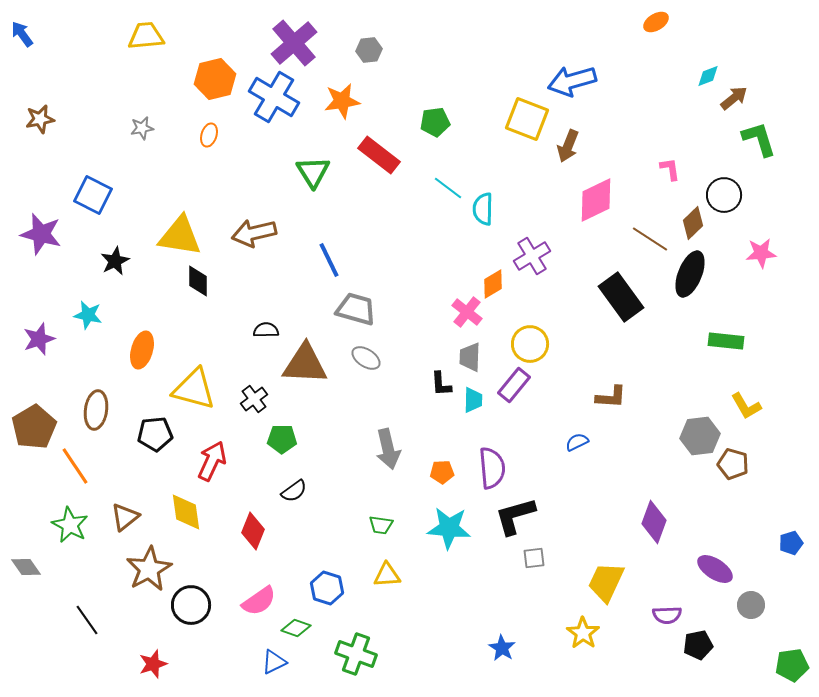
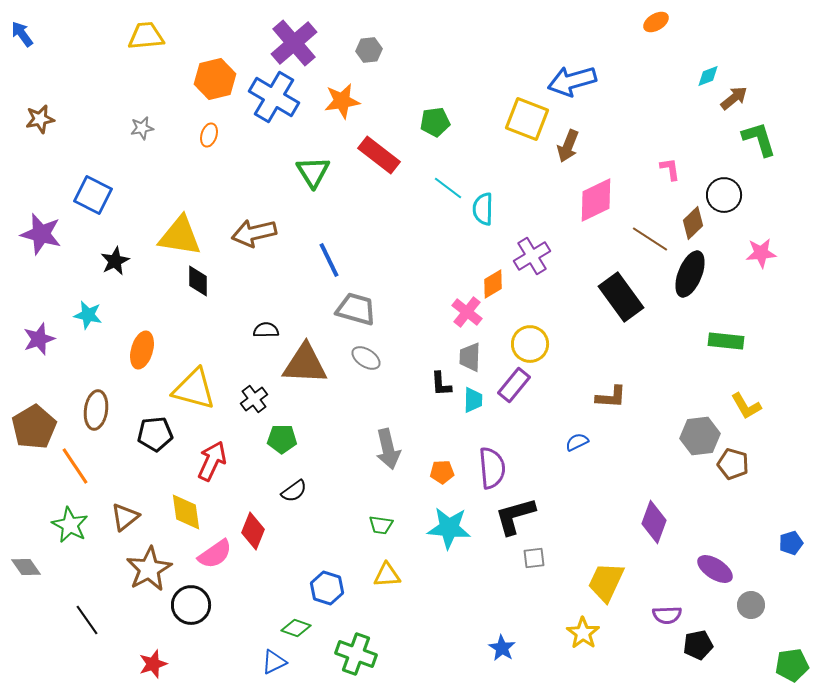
pink semicircle at (259, 601): moved 44 px left, 47 px up
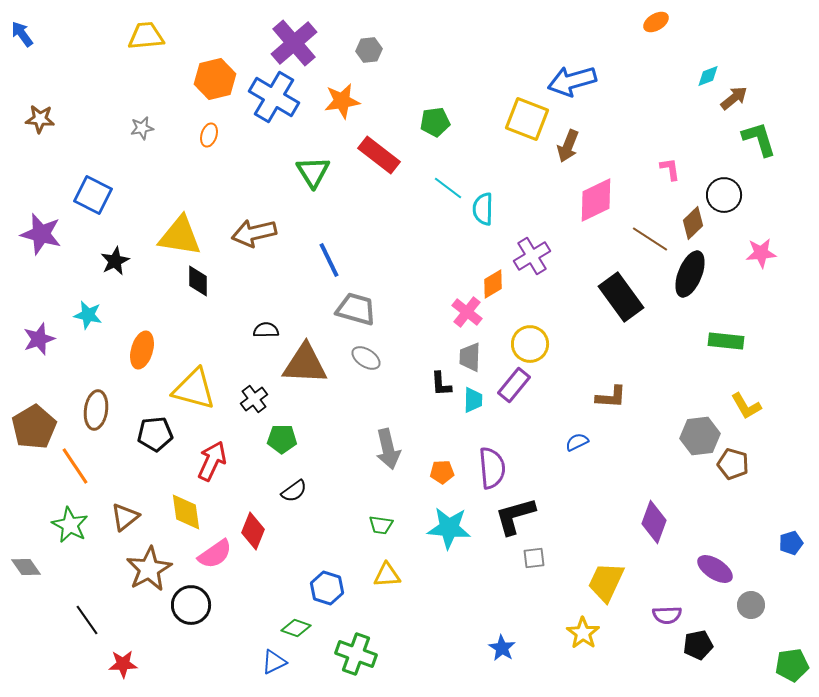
brown star at (40, 119): rotated 16 degrees clockwise
red star at (153, 664): moved 30 px left; rotated 16 degrees clockwise
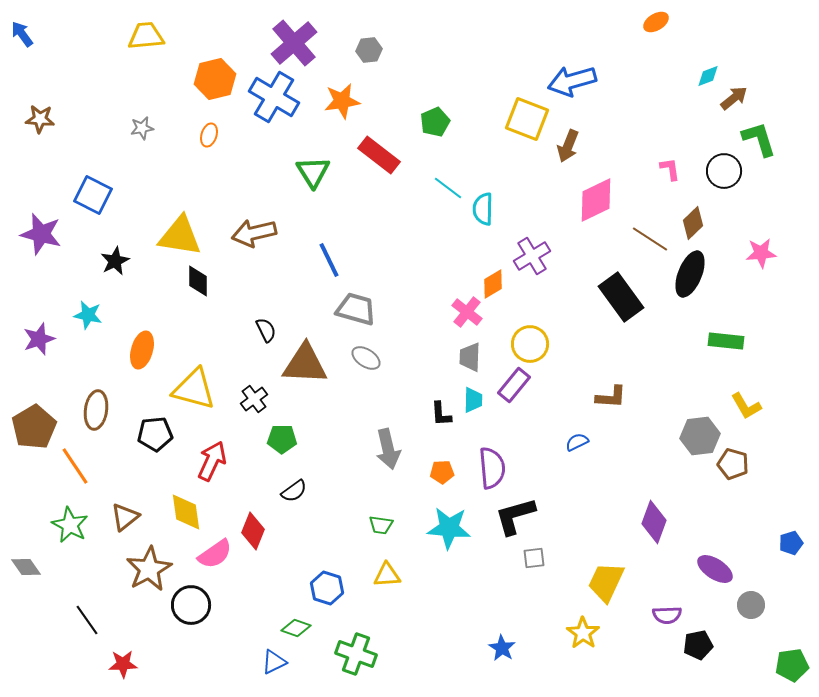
green pentagon at (435, 122): rotated 16 degrees counterclockwise
black circle at (724, 195): moved 24 px up
black semicircle at (266, 330): rotated 65 degrees clockwise
black L-shape at (441, 384): moved 30 px down
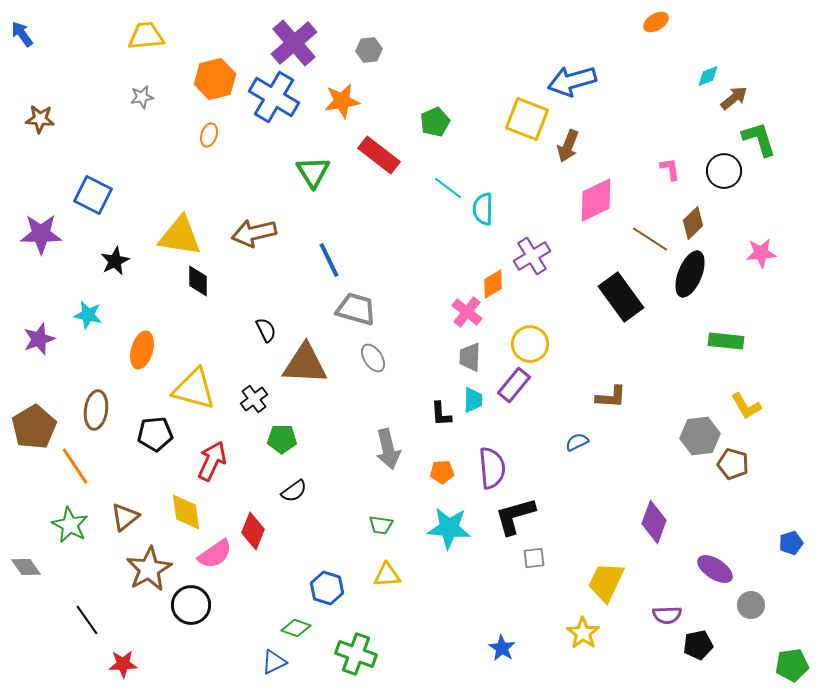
gray star at (142, 128): moved 31 px up
purple star at (41, 234): rotated 15 degrees counterclockwise
gray ellipse at (366, 358): moved 7 px right; rotated 24 degrees clockwise
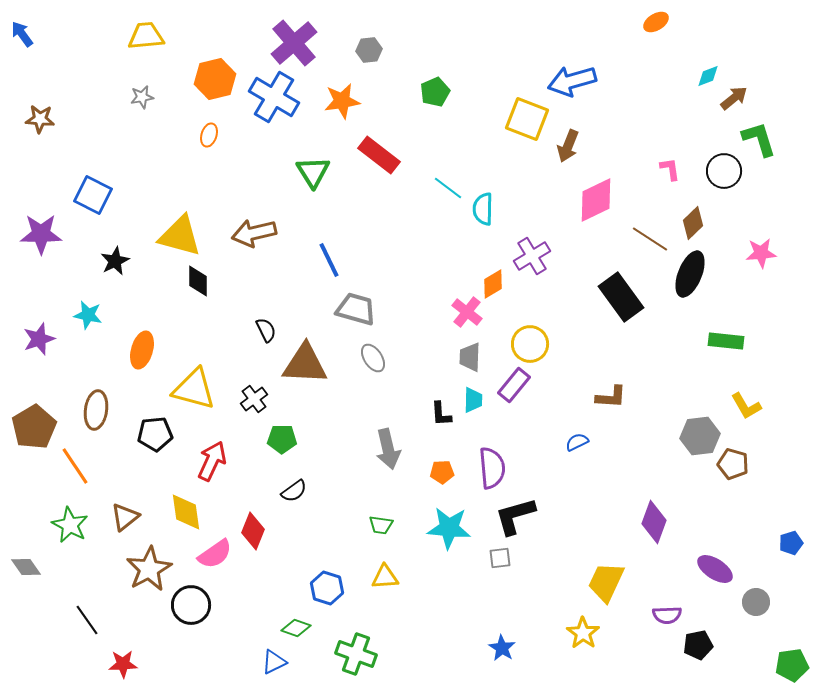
green pentagon at (435, 122): moved 30 px up
yellow triangle at (180, 236): rotated 6 degrees clockwise
gray square at (534, 558): moved 34 px left
yellow triangle at (387, 575): moved 2 px left, 2 px down
gray circle at (751, 605): moved 5 px right, 3 px up
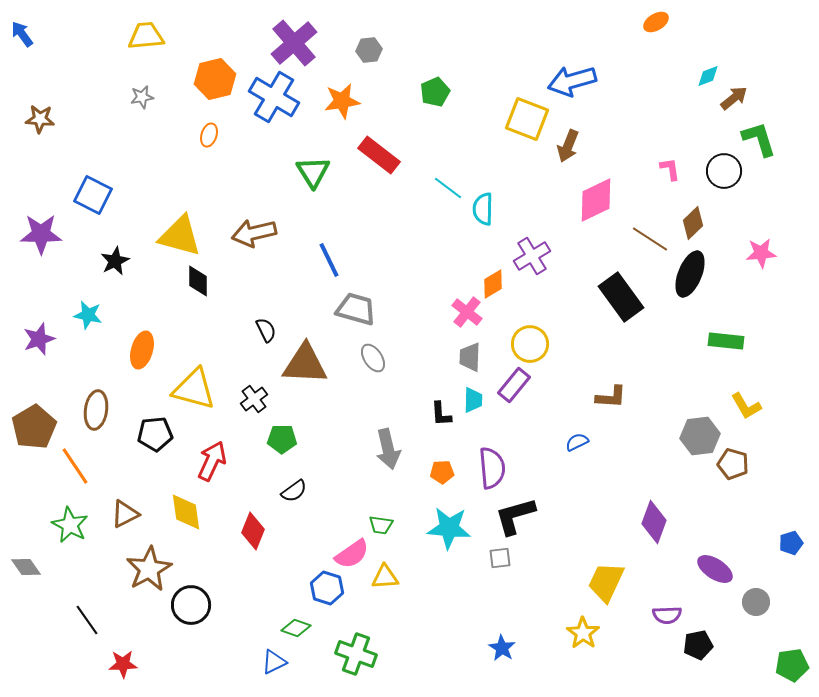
brown triangle at (125, 517): moved 3 px up; rotated 12 degrees clockwise
pink semicircle at (215, 554): moved 137 px right
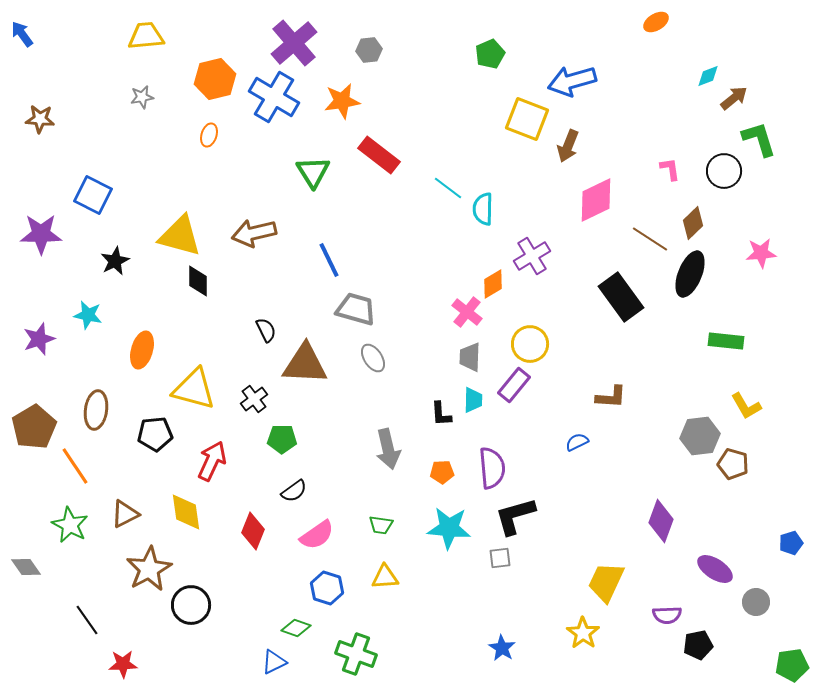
green pentagon at (435, 92): moved 55 px right, 38 px up
purple diamond at (654, 522): moved 7 px right, 1 px up
pink semicircle at (352, 554): moved 35 px left, 19 px up
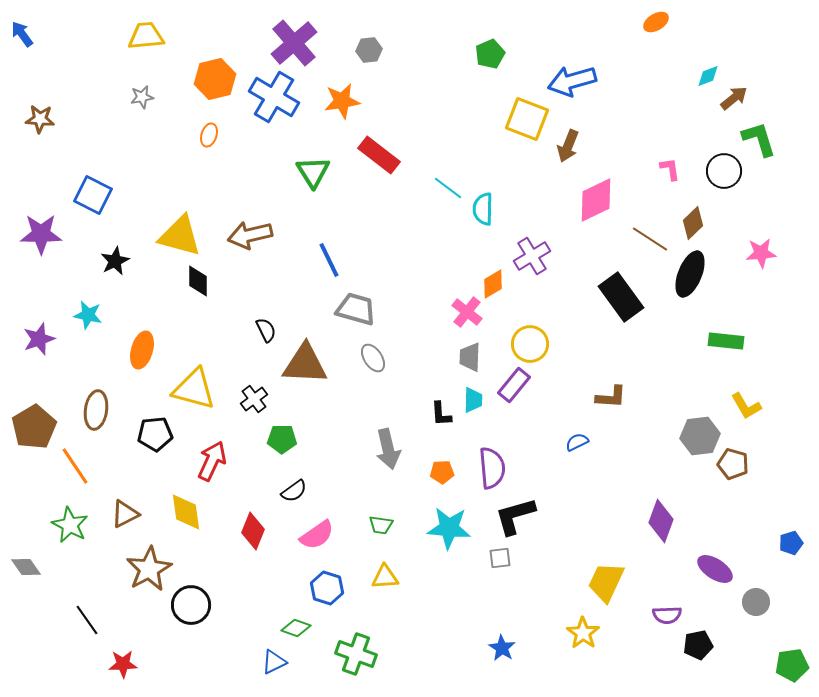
brown arrow at (254, 233): moved 4 px left, 2 px down
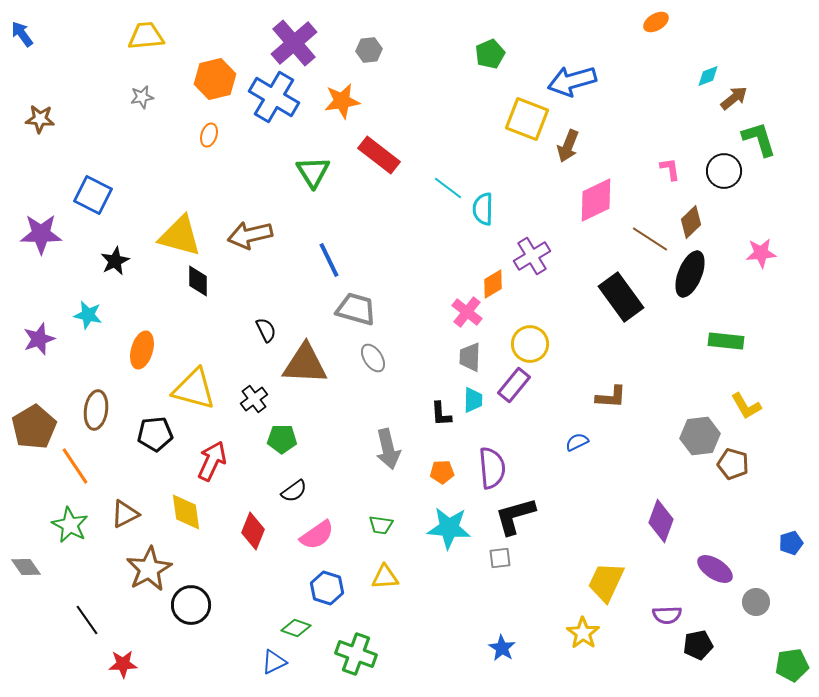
brown diamond at (693, 223): moved 2 px left, 1 px up
